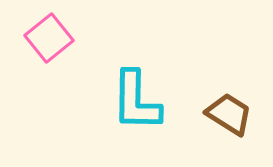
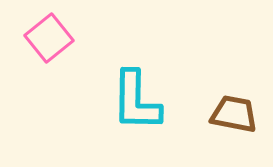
brown trapezoid: moved 5 px right; rotated 21 degrees counterclockwise
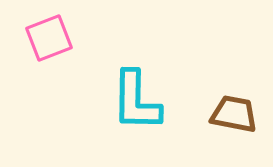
pink square: rotated 18 degrees clockwise
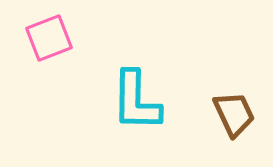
brown trapezoid: rotated 54 degrees clockwise
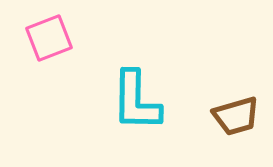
brown trapezoid: moved 2 px right, 2 px down; rotated 99 degrees clockwise
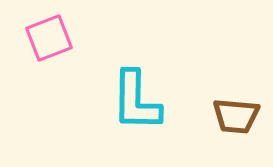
brown trapezoid: rotated 21 degrees clockwise
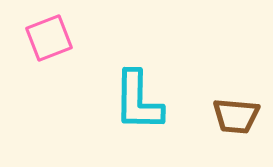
cyan L-shape: moved 2 px right
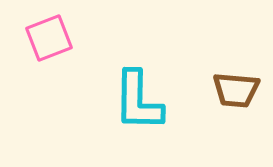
brown trapezoid: moved 26 px up
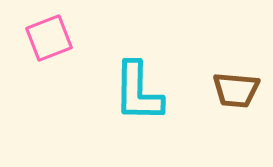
cyan L-shape: moved 9 px up
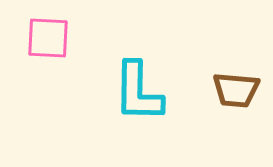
pink square: moved 1 px left; rotated 24 degrees clockwise
